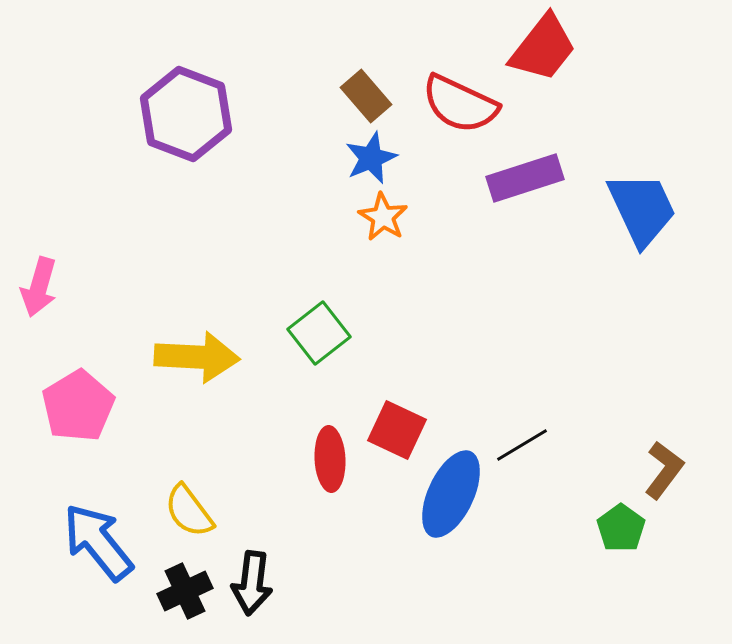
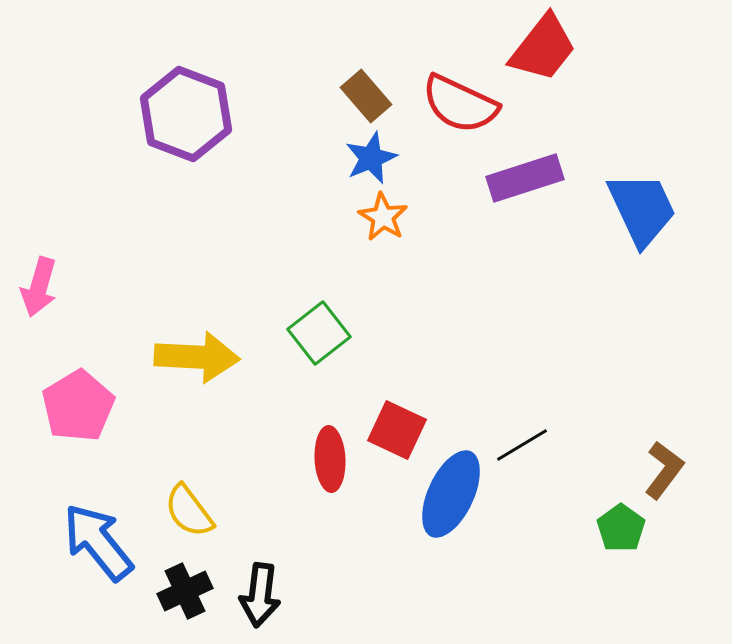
black arrow: moved 8 px right, 12 px down
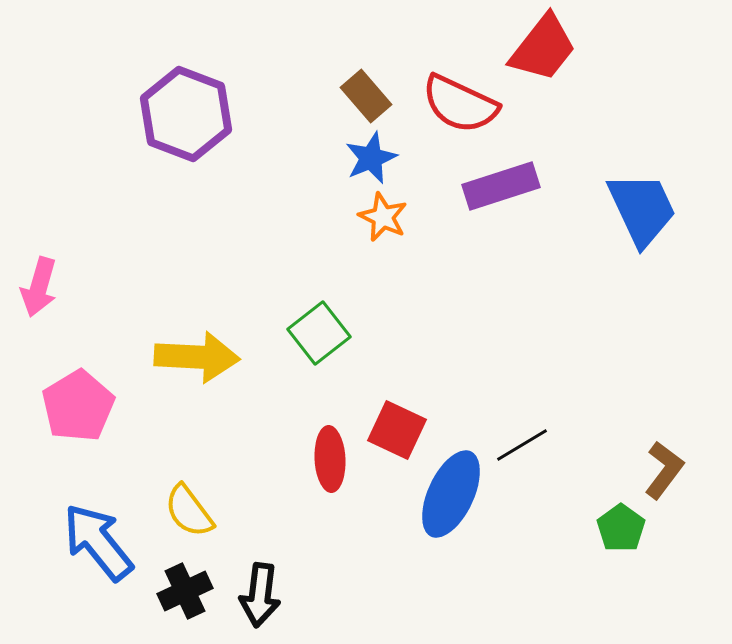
purple rectangle: moved 24 px left, 8 px down
orange star: rotated 6 degrees counterclockwise
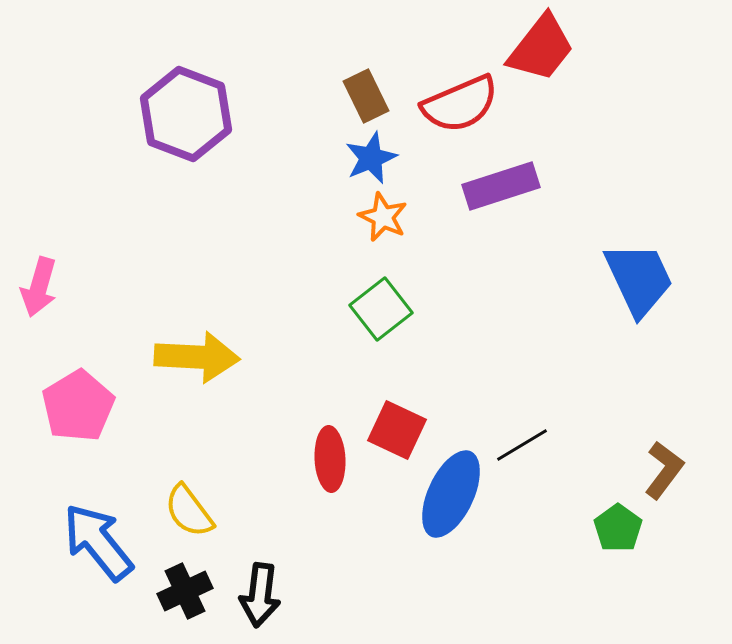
red trapezoid: moved 2 px left
brown rectangle: rotated 15 degrees clockwise
red semicircle: rotated 48 degrees counterclockwise
blue trapezoid: moved 3 px left, 70 px down
green square: moved 62 px right, 24 px up
green pentagon: moved 3 px left
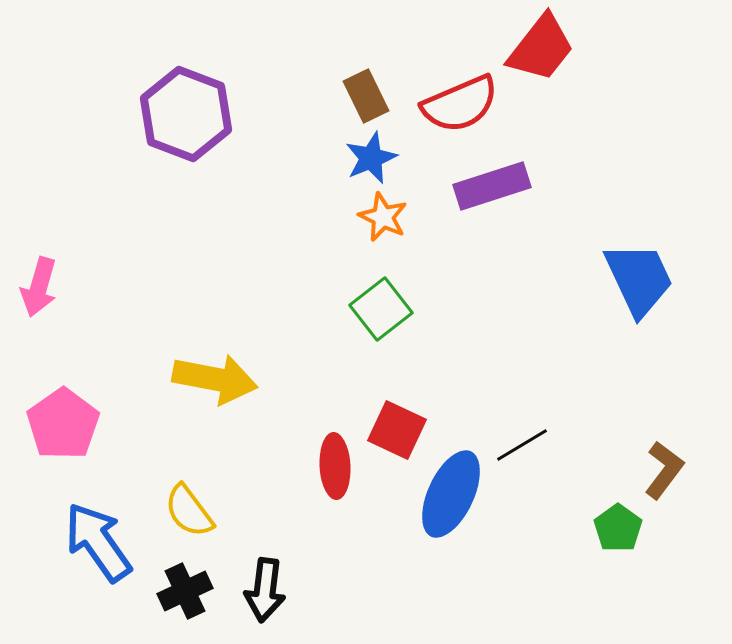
purple rectangle: moved 9 px left
yellow arrow: moved 18 px right, 22 px down; rotated 8 degrees clockwise
pink pentagon: moved 15 px left, 18 px down; rotated 4 degrees counterclockwise
red ellipse: moved 5 px right, 7 px down
blue arrow: rotated 4 degrees clockwise
black arrow: moved 5 px right, 5 px up
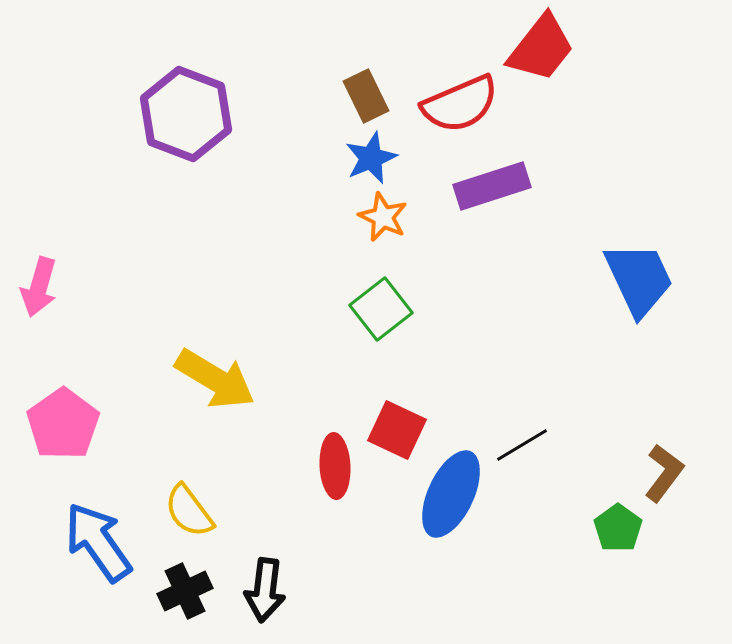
yellow arrow: rotated 20 degrees clockwise
brown L-shape: moved 3 px down
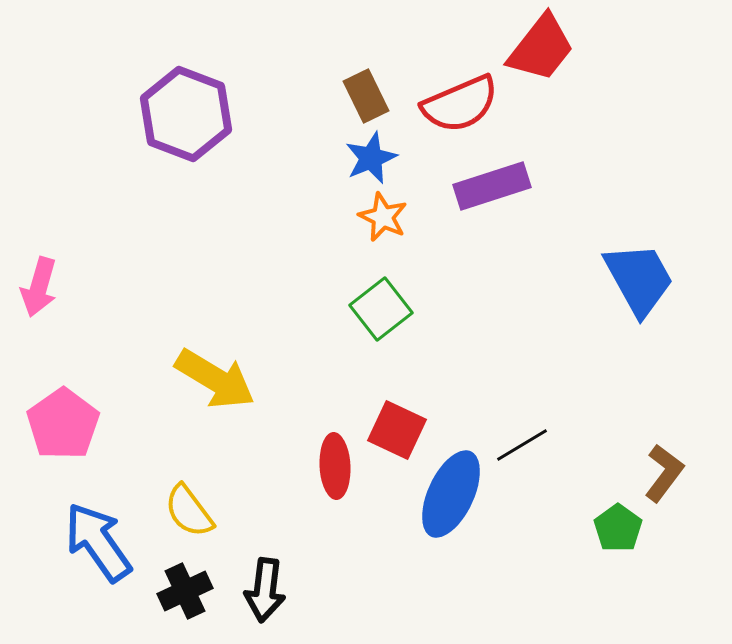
blue trapezoid: rotated 4 degrees counterclockwise
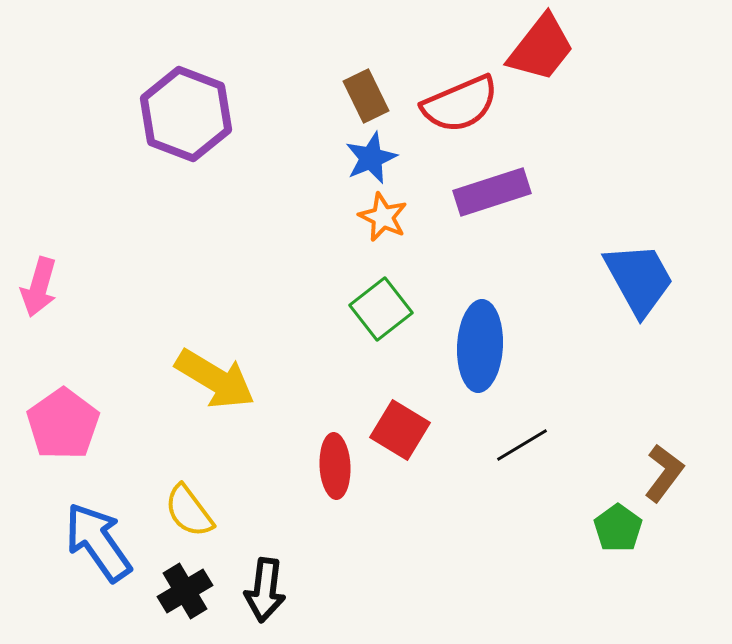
purple rectangle: moved 6 px down
red square: moved 3 px right; rotated 6 degrees clockwise
blue ellipse: moved 29 px right, 148 px up; rotated 22 degrees counterclockwise
black cross: rotated 6 degrees counterclockwise
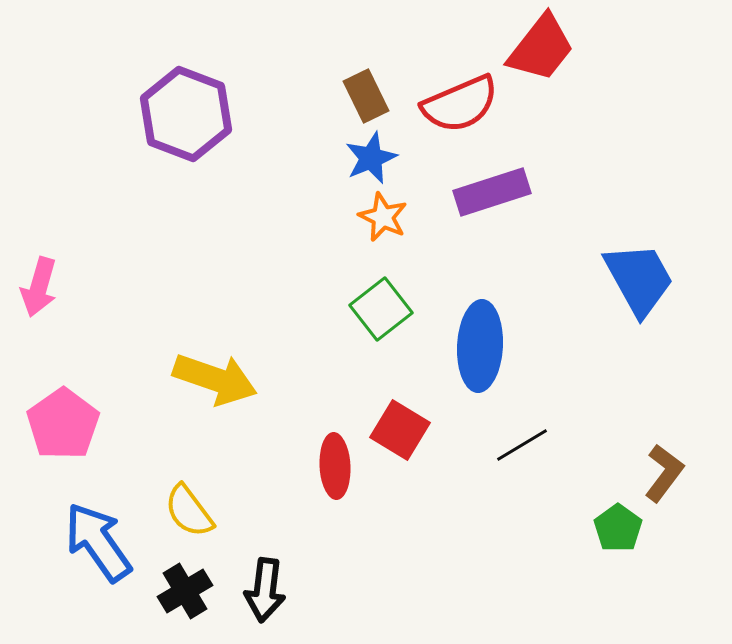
yellow arrow: rotated 12 degrees counterclockwise
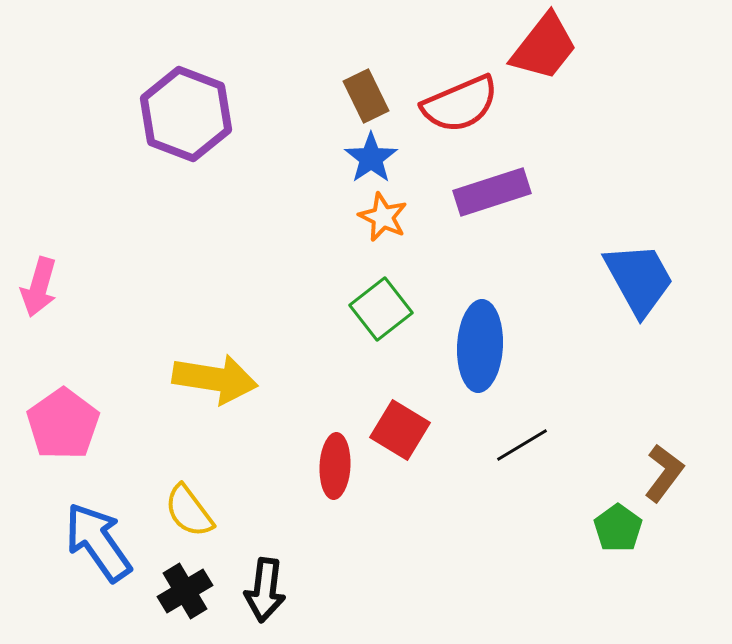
red trapezoid: moved 3 px right, 1 px up
blue star: rotated 12 degrees counterclockwise
yellow arrow: rotated 10 degrees counterclockwise
red ellipse: rotated 6 degrees clockwise
